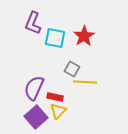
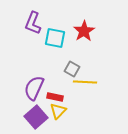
red star: moved 5 px up
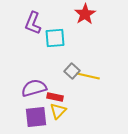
red star: moved 1 px right, 17 px up
cyan square: rotated 15 degrees counterclockwise
gray square: moved 2 px down; rotated 14 degrees clockwise
yellow line: moved 3 px right, 6 px up; rotated 10 degrees clockwise
purple semicircle: rotated 50 degrees clockwise
purple square: rotated 35 degrees clockwise
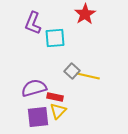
purple square: moved 2 px right
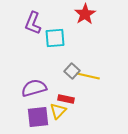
red rectangle: moved 11 px right, 2 px down
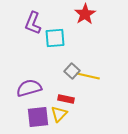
purple semicircle: moved 5 px left
yellow triangle: moved 1 px right, 3 px down
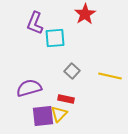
purple L-shape: moved 2 px right
yellow line: moved 22 px right
purple square: moved 5 px right, 1 px up
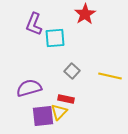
purple L-shape: moved 1 px left, 1 px down
yellow triangle: moved 2 px up
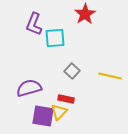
purple square: rotated 15 degrees clockwise
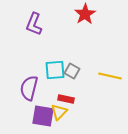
cyan square: moved 32 px down
gray square: rotated 14 degrees counterclockwise
purple semicircle: rotated 60 degrees counterclockwise
